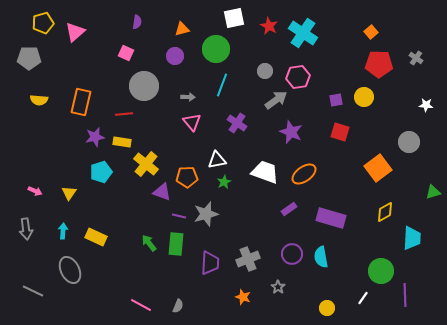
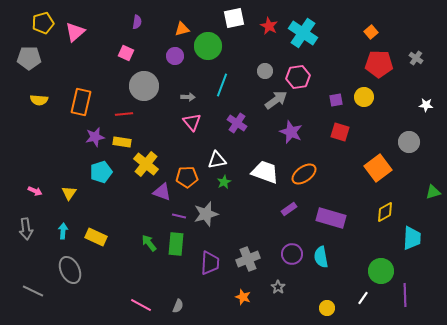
green circle at (216, 49): moved 8 px left, 3 px up
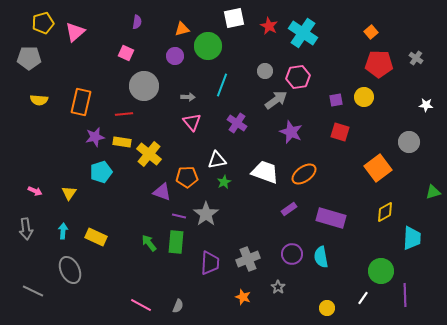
yellow cross at (146, 164): moved 3 px right, 10 px up
gray star at (206, 214): rotated 20 degrees counterclockwise
green rectangle at (176, 244): moved 2 px up
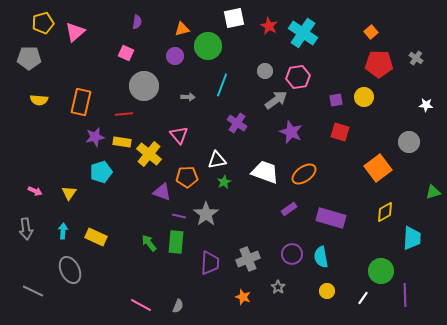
pink triangle at (192, 122): moved 13 px left, 13 px down
yellow circle at (327, 308): moved 17 px up
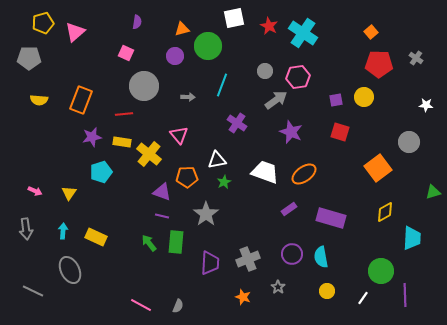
orange rectangle at (81, 102): moved 2 px up; rotated 8 degrees clockwise
purple star at (95, 137): moved 3 px left
purple line at (179, 216): moved 17 px left
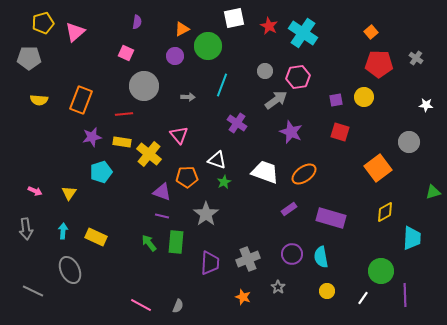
orange triangle at (182, 29): rotated 14 degrees counterclockwise
white triangle at (217, 160): rotated 30 degrees clockwise
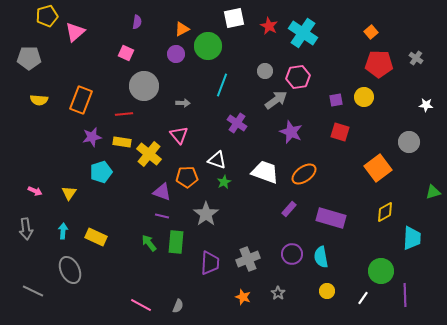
yellow pentagon at (43, 23): moved 4 px right, 7 px up
purple circle at (175, 56): moved 1 px right, 2 px up
gray arrow at (188, 97): moved 5 px left, 6 px down
purple rectangle at (289, 209): rotated 14 degrees counterclockwise
gray star at (278, 287): moved 6 px down
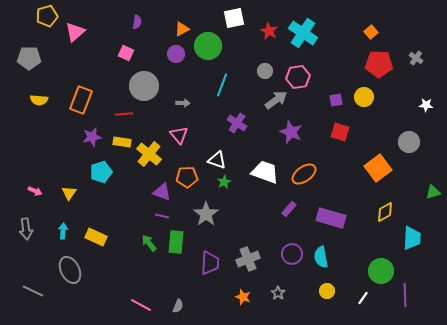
red star at (269, 26): moved 5 px down
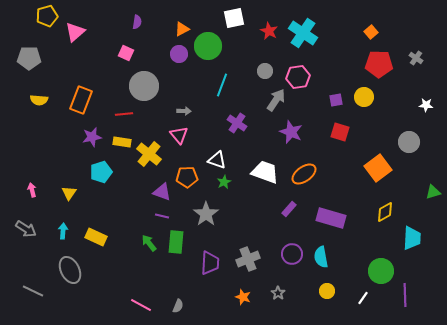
purple circle at (176, 54): moved 3 px right
gray arrow at (276, 100): rotated 20 degrees counterclockwise
gray arrow at (183, 103): moved 1 px right, 8 px down
pink arrow at (35, 191): moved 3 px left, 1 px up; rotated 128 degrees counterclockwise
gray arrow at (26, 229): rotated 50 degrees counterclockwise
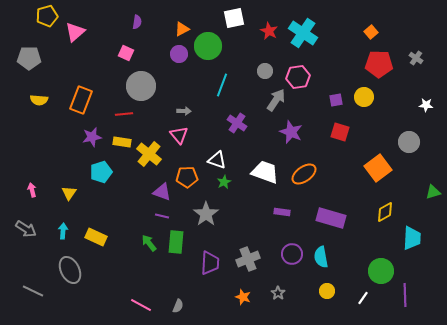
gray circle at (144, 86): moved 3 px left
purple rectangle at (289, 209): moved 7 px left, 3 px down; rotated 56 degrees clockwise
